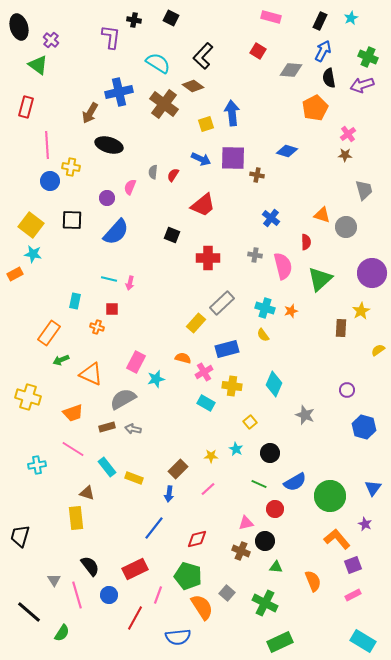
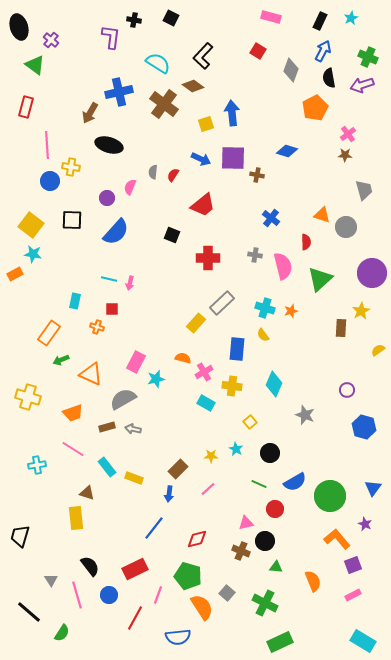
green triangle at (38, 65): moved 3 px left
gray diamond at (291, 70): rotated 75 degrees counterclockwise
blue rectangle at (227, 349): moved 10 px right; rotated 70 degrees counterclockwise
gray triangle at (54, 580): moved 3 px left
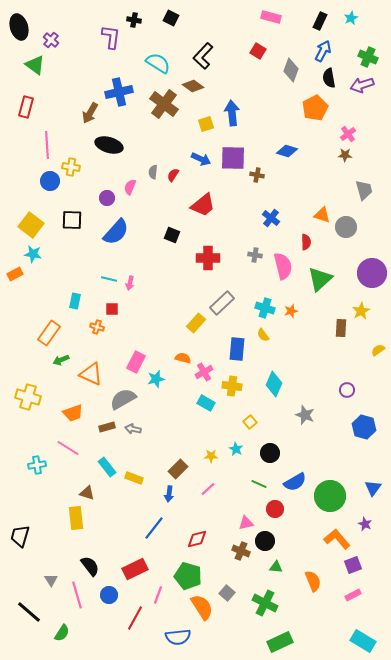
pink line at (73, 449): moved 5 px left, 1 px up
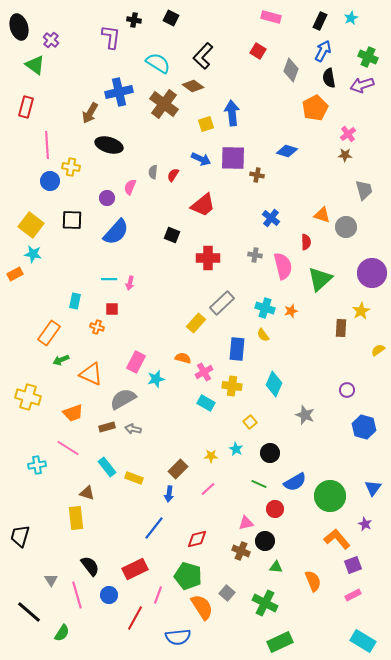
cyan line at (109, 279): rotated 14 degrees counterclockwise
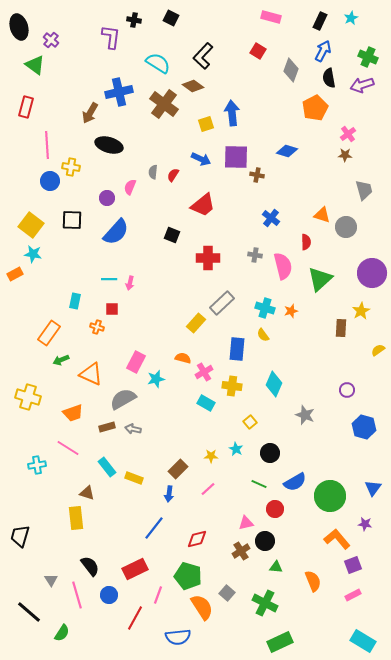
purple square at (233, 158): moved 3 px right, 1 px up
purple star at (365, 524): rotated 16 degrees counterclockwise
brown cross at (241, 551): rotated 36 degrees clockwise
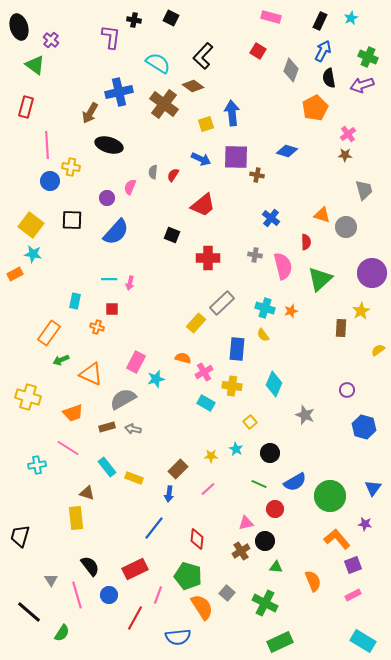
red diamond at (197, 539): rotated 70 degrees counterclockwise
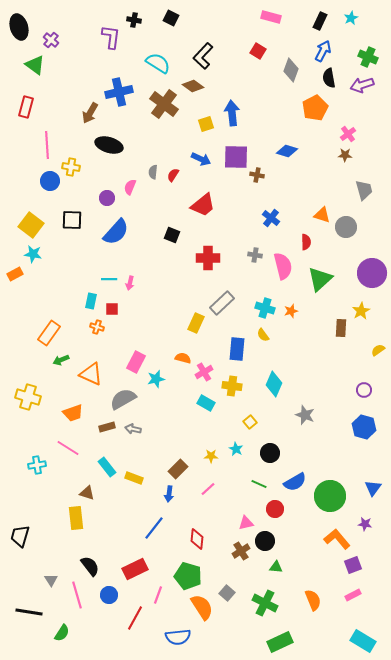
cyan rectangle at (75, 301): moved 16 px right
yellow rectangle at (196, 323): rotated 18 degrees counterclockwise
purple circle at (347, 390): moved 17 px right
orange semicircle at (313, 581): moved 19 px down
black line at (29, 612): rotated 32 degrees counterclockwise
